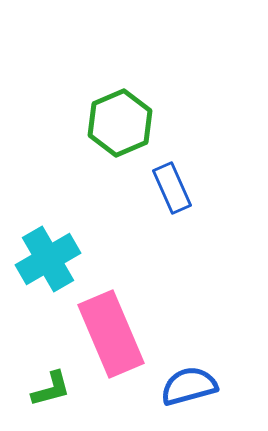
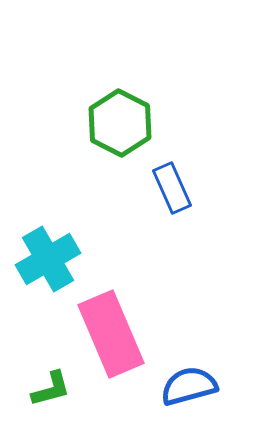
green hexagon: rotated 10 degrees counterclockwise
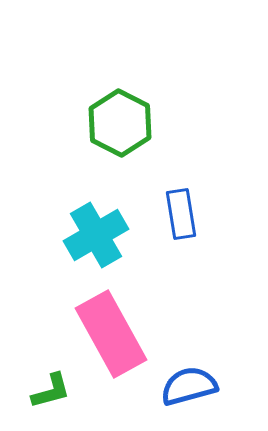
blue rectangle: moved 9 px right, 26 px down; rotated 15 degrees clockwise
cyan cross: moved 48 px right, 24 px up
pink rectangle: rotated 6 degrees counterclockwise
green L-shape: moved 2 px down
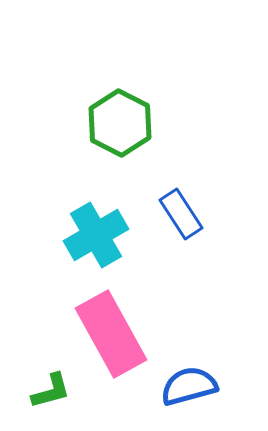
blue rectangle: rotated 24 degrees counterclockwise
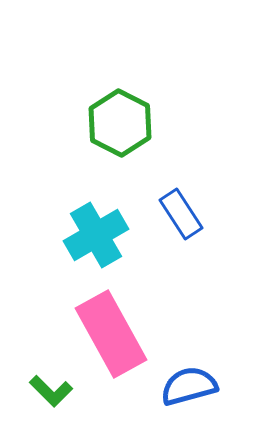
green L-shape: rotated 60 degrees clockwise
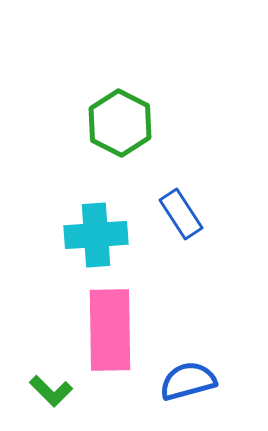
cyan cross: rotated 26 degrees clockwise
pink rectangle: moved 1 px left, 4 px up; rotated 28 degrees clockwise
blue semicircle: moved 1 px left, 5 px up
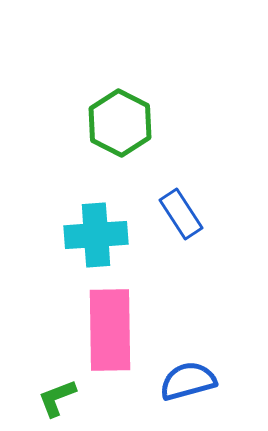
green L-shape: moved 6 px right, 7 px down; rotated 114 degrees clockwise
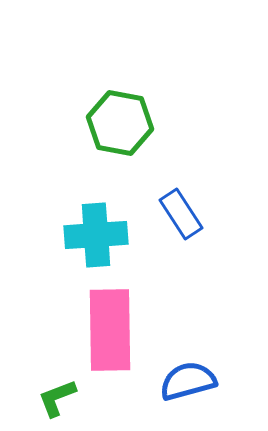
green hexagon: rotated 16 degrees counterclockwise
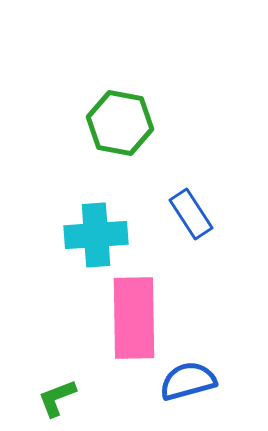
blue rectangle: moved 10 px right
pink rectangle: moved 24 px right, 12 px up
